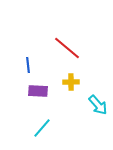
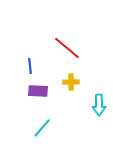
blue line: moved 2 px right, 1 px down
cyan arrow: moved 1 px right; rotated 40 degrees clockwise
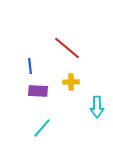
cyan arrow: moved 2 px left, 2 px down
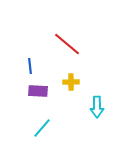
red line: moved 4 px up
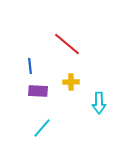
cyan arrow: moved 2 px right, 4 px up
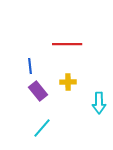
red line: rotated 40 degrees counterclockwise
yellow cross: moved 3 px left
purple rectangle: rotated 48 degrees clockwise
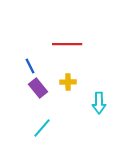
blue line: rotated 21 degrees counterclockwise
purple rectangle: moved 3 px up
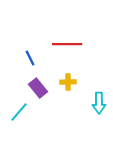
blue line: moved 8 px up
cyan line: moved 23 px left, 16 px up
